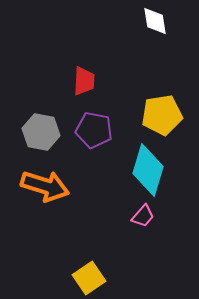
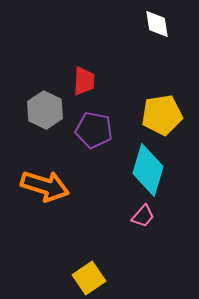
white diamond: moved 2 px right, 3 px down
gray hexagon: moved 4 px right, 22 px up; rotated 15 degrees clockwise
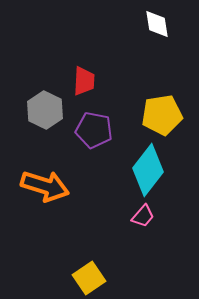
cyan diamond: rotated 21 degrees clockwise
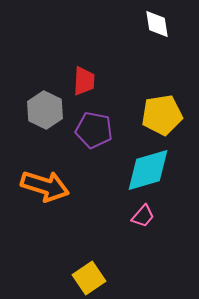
cyan diamond: rotated 36 degrees clockwise
